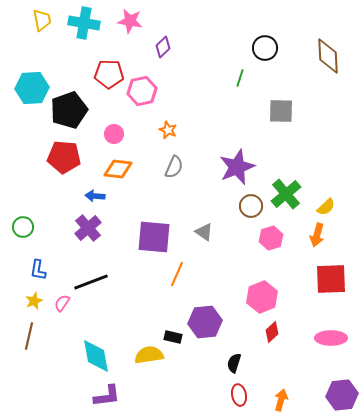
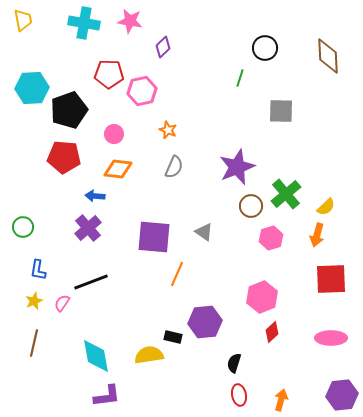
yellow trapezoid at (42, 20): moved 19 px left
brown line at (29, 336): moved 5 px right, 7 px down
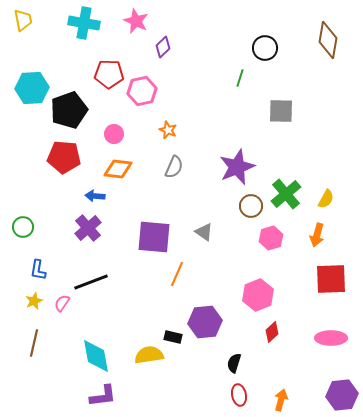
pink star at (130, 21): moved 6 px right; rotated 15 degrees clockwise
brown diamond at (328, 56): moved 16 px up; rotated 12 degrees clockwise
yellow semicircle at (326, 207): moved 8 px up; rotated 18 degrees counterclockwise
pink hexagon at (262, 297): moved 4 px left, 2 px up
purple L-shape at (107, 396): moved 4 px left
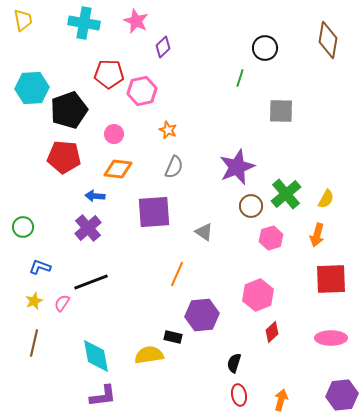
purple square at (154, 237): moved 25 px up; rotated 9 degrees counterclockwise
blue L-shape at (38, 270): moved 2 px right, 3 px up; rotated 100 degrees clockwise
purple hexagon at (205, 322): moved 3 px left, 7 px up
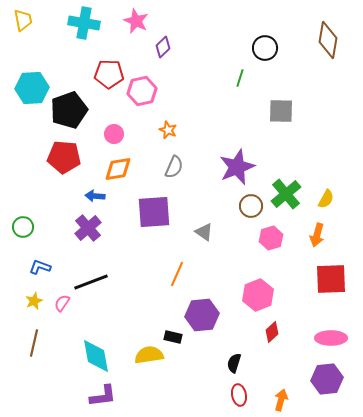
orange diamond at (118, 169): rotated 16 degrees counterclockwise
purple hexagon at (342, 395): moved 15 px left, 16 px up
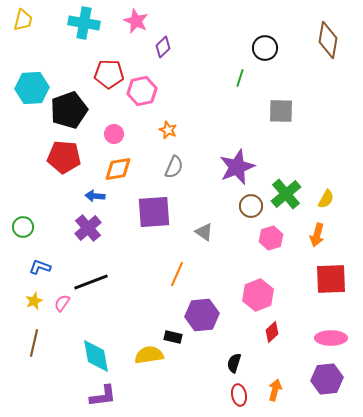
yellow trapezoid at (23, 20): rotated 25 degrees clockwise
orange arrow at (281, 400): moved 6 px left, 10 px up
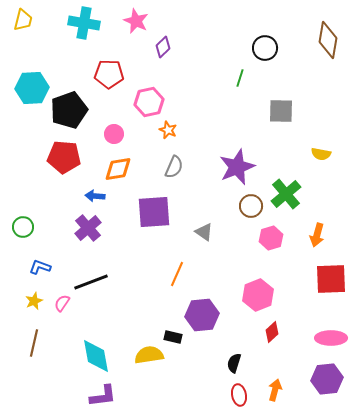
pink hexagon at (142, 91): moved 7 px right, 11 px down
yellow semicircle at (326, 199): moved 5 px left, 45 px up; rotated 72 degrees clockwise
